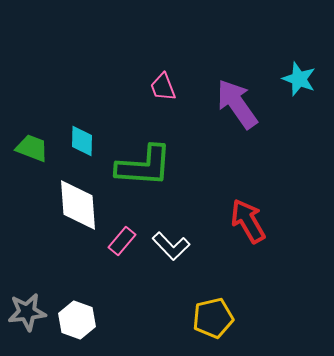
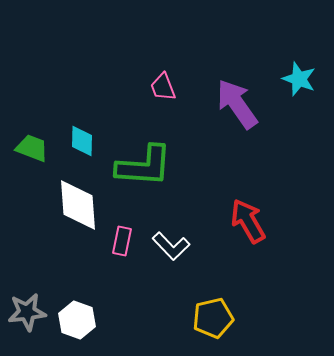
pink rectangle: rotated 28 degrees counterclockwise
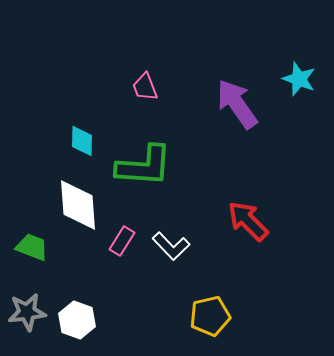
pink trapezoid: moved 18 px left
green trapezoid: moved 99 px down
red arrow: rotated 15 degrees counterclockwise
pink rectangle: rotated 20 degrees clockwise
yellow pentagon: moved 3 px left, 2 px up
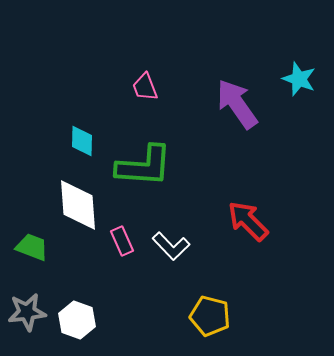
pink rectangle: rotated 56 degrees counterclockwise
yellow pentagon: rotated 27 degrees clockwise
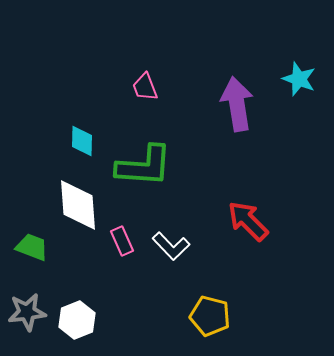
purple arrow: rotated 26 degrees clockwise
white hexagon: rotated 18 degrees clockwise
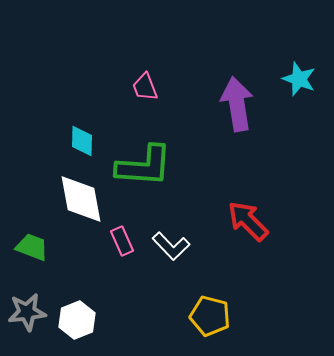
white diamond: moved 3 px right, 6 px up; rotated 6 degrees counterclockwise
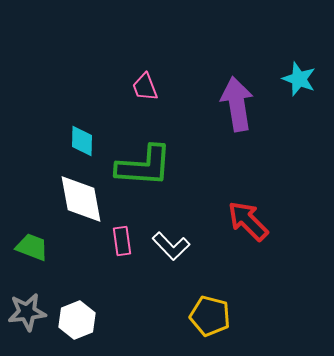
pink rectangle: rotated 16 degrees clockwise
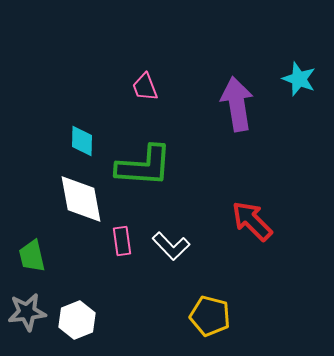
red arrow: moved 4 px right
green trapezoid: moved 9 px down; rotated 124 degrees counterclockwise
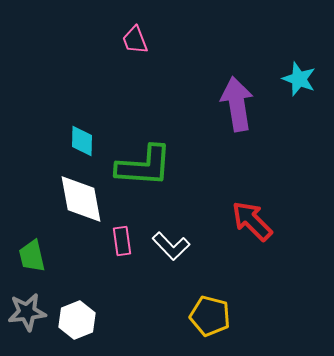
pink trapezoid: moved 10 px left, 47 px up
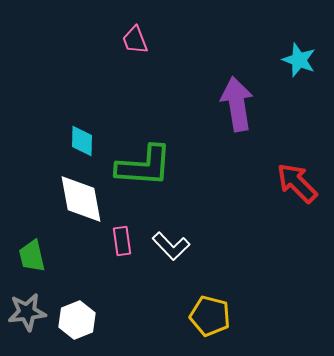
cyan star: moved 19 px up
red arrow: moved 45 px right, 38 px up
